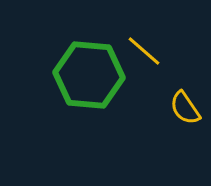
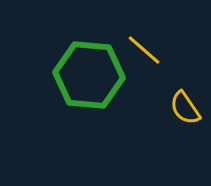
yellow line: moved 1 px up
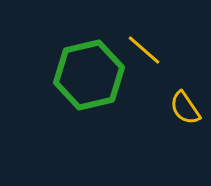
green hexagon: rotated 18 degrees counterclockwise
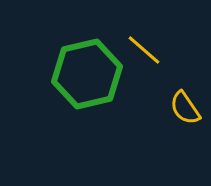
green hexagon: moved 2 px left, 1 px up
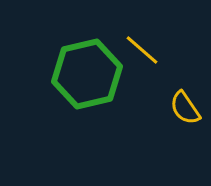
yellow line: moved 2 px left
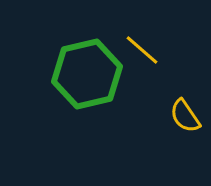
yellow semicircle: moved 8 px down
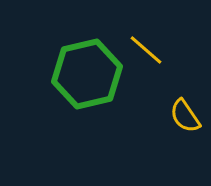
yellow line: moved 4 px right
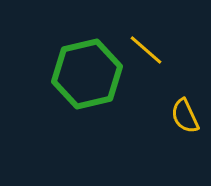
yellow semicircle: rotated 9 degrees clockwise
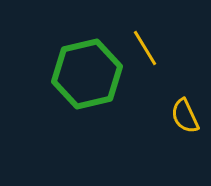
yellow line: moved 1 px left, 2 px up; rotated 18 degrees clockwise
